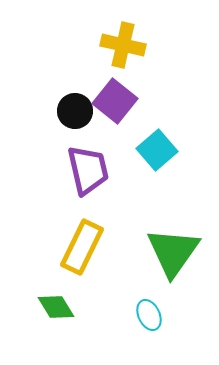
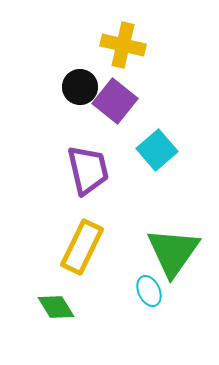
black circle: moved 5 px right, 24 px up
cyan ellipse: moved 24 px up
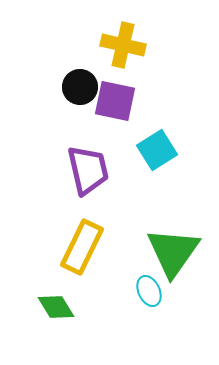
purple square: rotated 27 degrees counterclockwise
cyan square: rotated 9 degrees clockwise
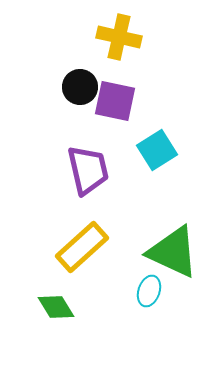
yellow cross: moved 4 px left, 8 px up
yellow rectangle: rotated 22 degrees clockwise
green triangle: rotated 40 degrees counterclockwise
cyan ellipse: rotated 44 degrees clockwise
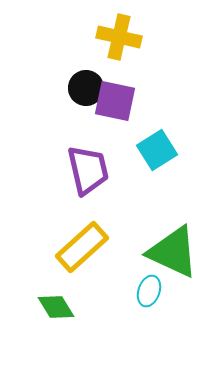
black circle: moved 6 px right, 1 px down
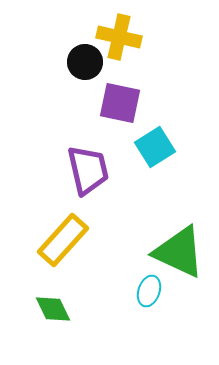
black circle: moved 1 px left, 26 px up
purple square: moved 5 px right, 2 px down
cyan square: moved 2 px left, 3 px up
yellow rectangle: moved 19 px left, 7 px up; rotated 6 degrees counterclockwise
green triangle: moved 6 px right
green diamond: moved 3 px left, 2 px down; rotated 6 degrees clockwise
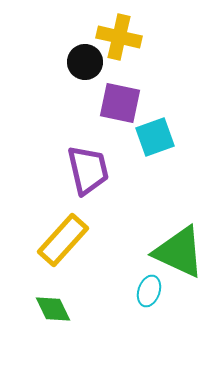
cyan square: moved 10 px up; rotated 12 degrees clockwise
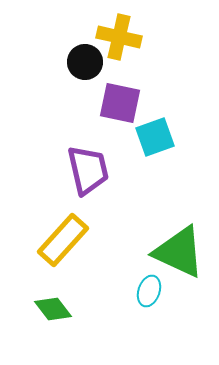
green diamond: rotated 12 degrees counterclockwise
